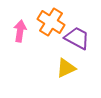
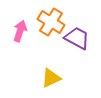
pink arrow: rotated 10 degrees clockwise
yellow triangle: moved 15 px left, 10 px down
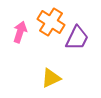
pink arrow: moved 1 px down
purple trapezoid: rotated 88 degrees clockwise
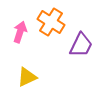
purple trapezoid: moved 4 px right, 7 px down
yellow triangle: moved 24 px left, 1 px up
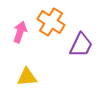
yellow triangle: rotated 20 degrees clockwise
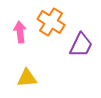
pink arrow: rotated 25 degrees counterclockwise
yellow triangle: moved 1 px down
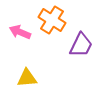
orange cross: moved 1 px right, 2 px up
pink arrow: rotated 60 degrees counterclockwise
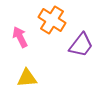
pink arrow: moved 5 px down; rotated 40 degrees clockwise
purple trapezoid: rotated 12 degrees clockwise
